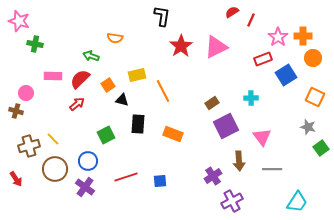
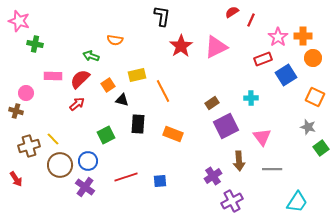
orange semicircle at (115, 38): moved 2 px down
brown circle at (55, 169): moved 5 px right, 4 px up
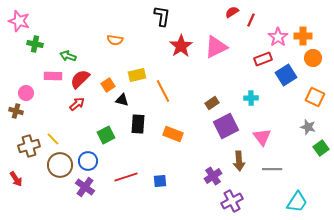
green arrow at (91, 56): moved 23 px left
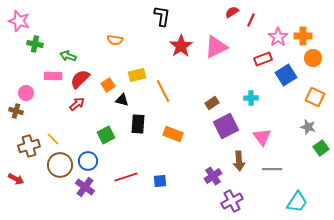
red arrow at (16, 179): rotated 28 degrees counterclockwise
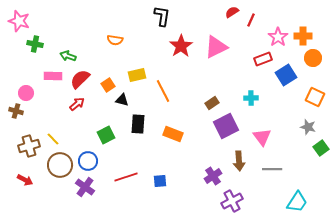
red arrow at (16, 179): moved 9 px right, 1 px down
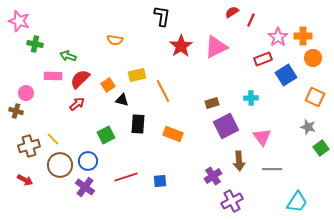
brown rectangle at (212, 103): rotated 16 degrees clockwise
